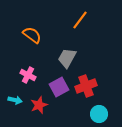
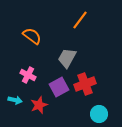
orange semicircle: moved 1 px down
red cross: moved 1 px left, 2 px up
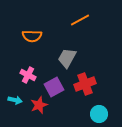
orange line: rotated 24 degrees clockwise
orange semicircle: rotated 144 degrees clockwise
purple square: moved 5 px left
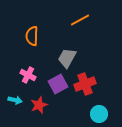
orange semicircle: rotated 90 degrees clockwise
purple square: moved 4 px right, 3 px up
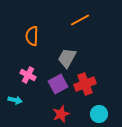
red star: moved 22 px right, 9 px down
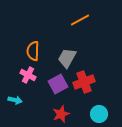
orange semicircle: moved 1 px right, 15 px down
red cross: moved 1 px left, 2 px up
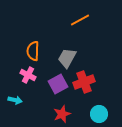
red star: moved 1 px right
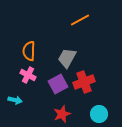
orange semicircle: moved 4 px left
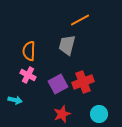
gray trapezoid: moved 13 px up; rotated 15 degrees counterclockwise
red cross: moved 1 px left
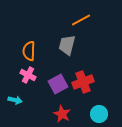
orange line: moved 1 px right
red star: rotated 24 degrees counterclockwise
